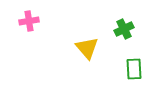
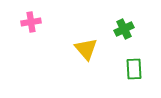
pink cross: moved 2 px right, 1 px down
yellow triangle: moved 1 px left, 1 px down
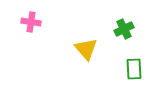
pink cross: rotated 18 degrees clockwise
